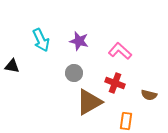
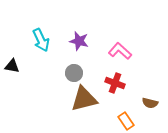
brown semicircle: moved 1 px right, 8 px down
brown triangle: moved 5 px left, 3 px up; rotated 16 degrees clockwise
orange rectangle: rotated 42 degrees counterclockwise
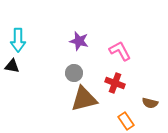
cyan arrow: moved 23 px left; rotated 25 degrees clockwise
pink L-shape: rotated 20 degrees clockwise
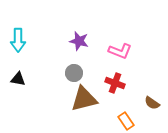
pink L-shape: rotated 140 degrees clockwise
black triangle: moved 6 px right, 13 px down
brown semicircle: moved 2 px right; rotated 21 degrees clockwise
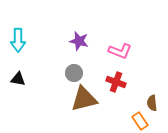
red cross: moved 1 px right, 1 px up
brown semicircle: rotated 49 degrees clockwise
orange rectangle: moved 14 px right
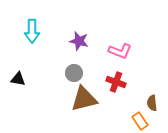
cyan arrow: moved 14 px right, 9 px up
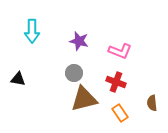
orange rectangle: moved 20 px left, 8 px up
